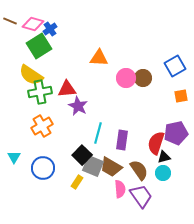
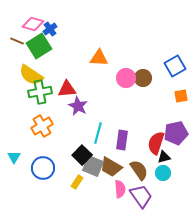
brown line: moved 7 px right, 20 px down
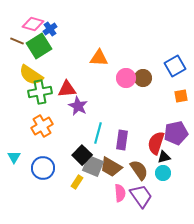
pink semicircle: moved 4 px down
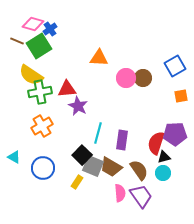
purple pentagon: moved 1 px left, 1 px down; rotated 10 degrees clockwise
cyan triangle: rotated 32 degrees counterclockwise
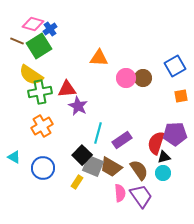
purple rectangle: rotated 48 degrees clockwise
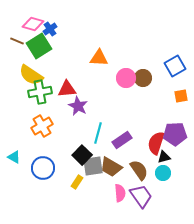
gray square: rotated 30 degrees counterclockwise
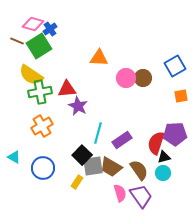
pink semicircle: rotated 12 degrees counterclockwise
